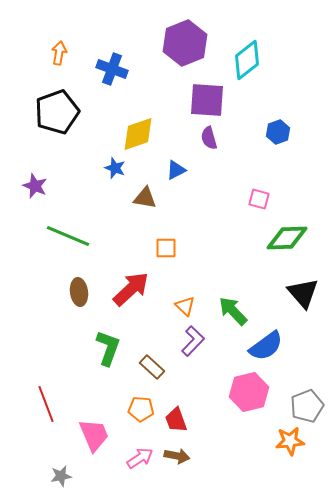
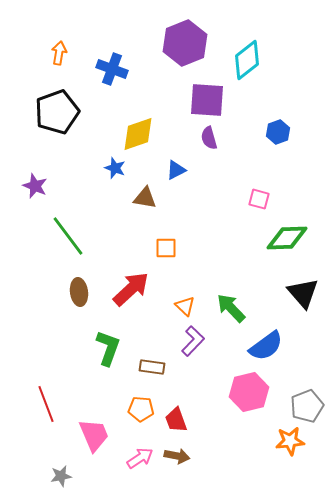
green line: rotated 30 degrees clockwise
green arrow: moved 2 px left, 3 px up
brown rectangle: rotated 35 degrees counterclockwise
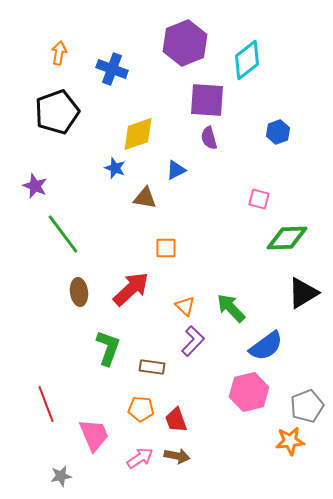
green line: moved 5 px left, 2 px up
black triangle: rotated 40 degrees clockwise
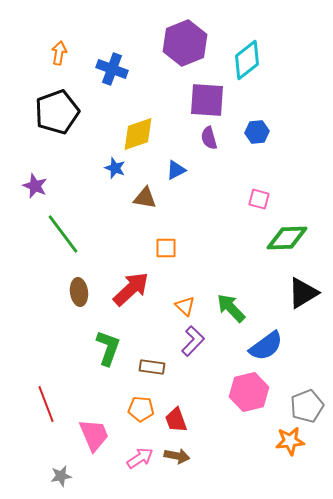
blue hexagon: moved 21 px left; rotated 15 degrees clockwise
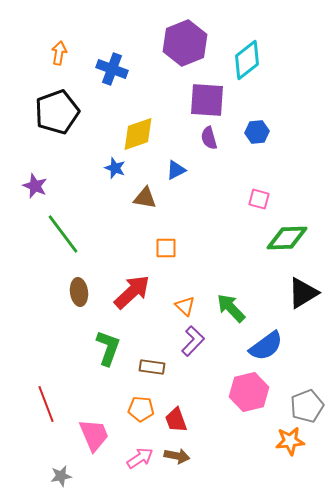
red arrow: moved 1 px right, 3 px down
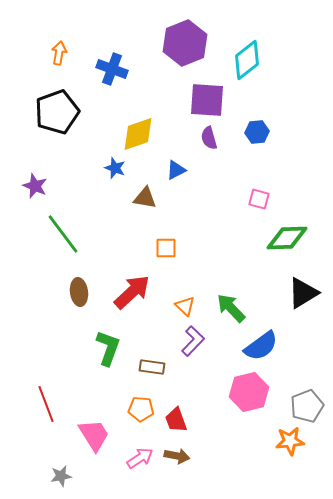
blue semicircle: moved 5 px left
pink trapezoid: rotated 9 degrees counterclockwise
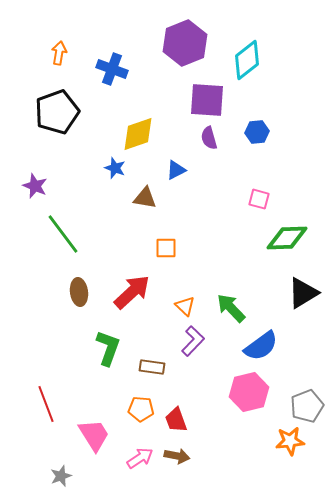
gray star: rotated 10 degrees counterclockwise
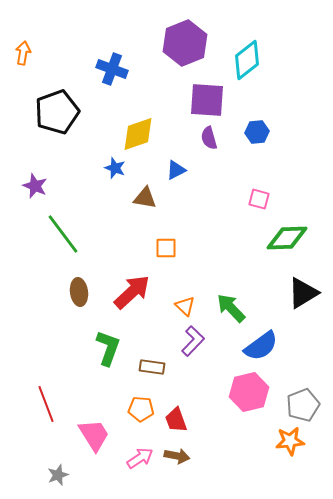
orange arrow: moved 36 px left
gray pentagon: moved 4 px left, 1 px up
gray star: moved 3 px left, 1 px up
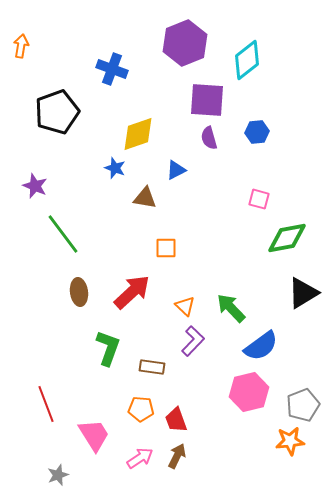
orange arrow: moved 2 px left, 7 px up
green diamond: rotated 9 degrees counterclockwise
brown arrow: rotated 75 degrees counterclockwise
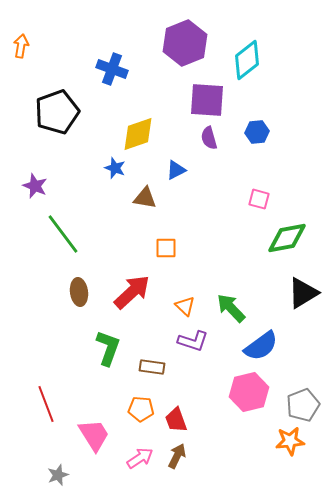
purple L-shape: rotated 64 degrees clockwise
